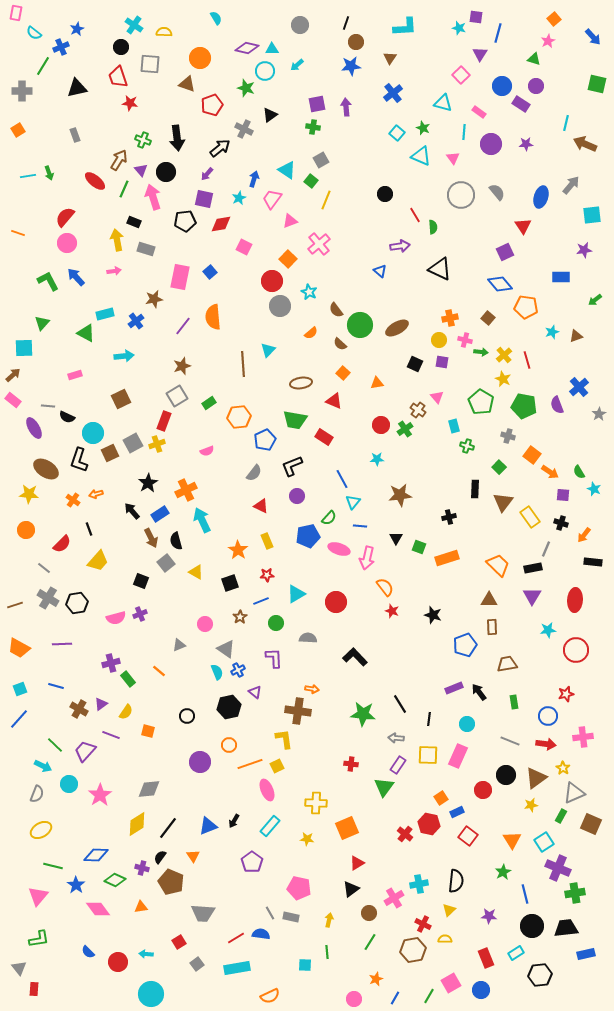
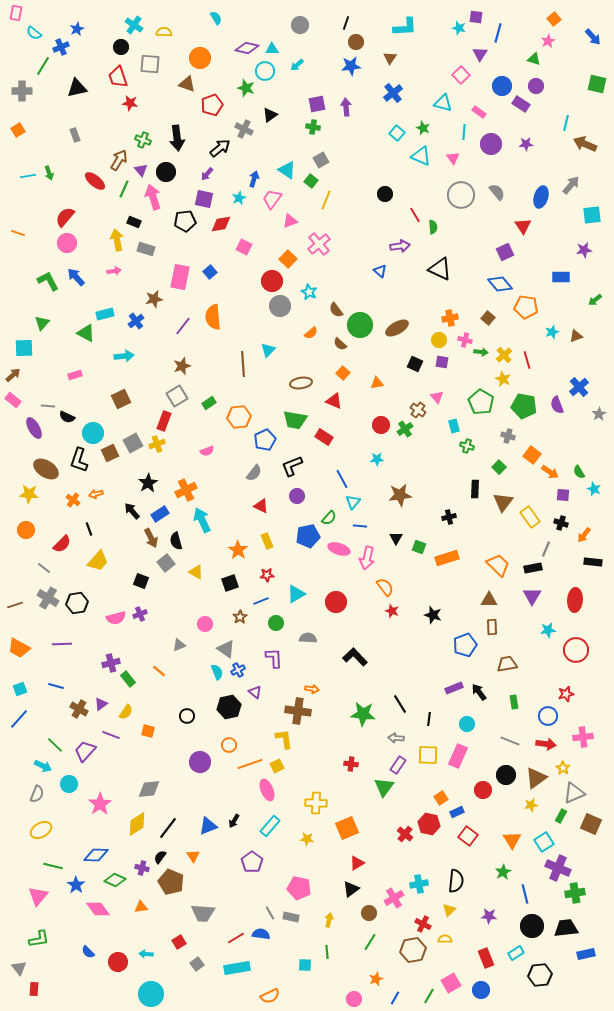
pink star at (100, 795): moved 9 px down
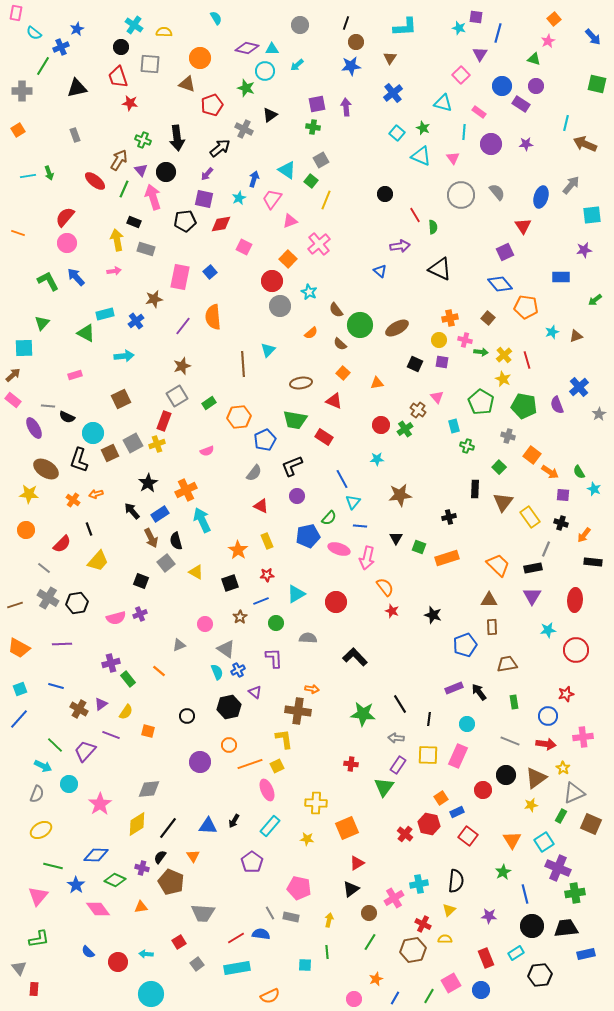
blue triangle at (208, 826): rotated 24 degrees clockwise
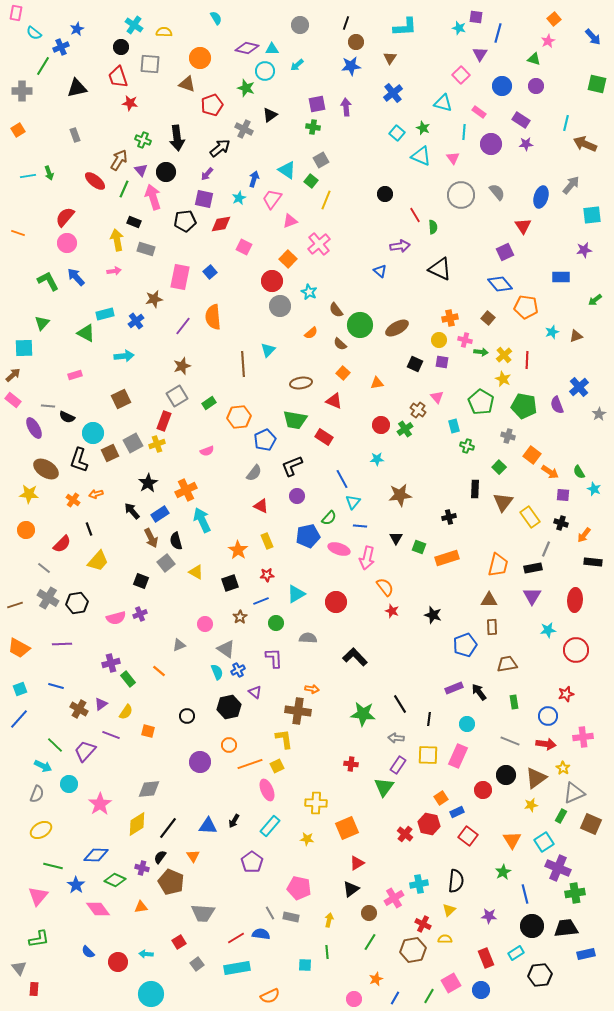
purple rectangle at (521, 104): moved 16 px down
red line at (527, 360): rotated 18 degrees clockwise
orange trapezoid at (498, 565): rotated 60 degrees clockwise
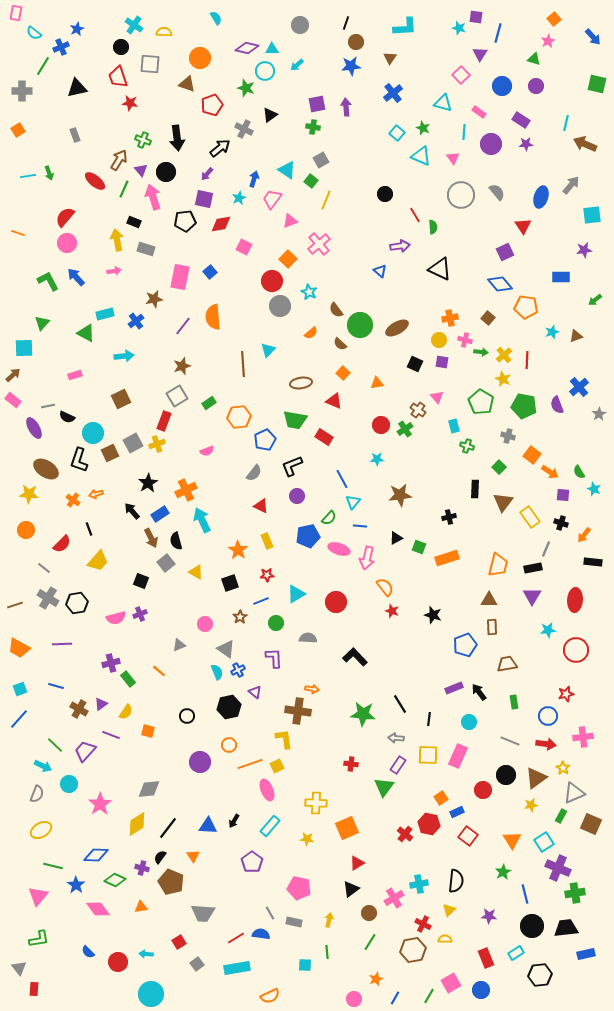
gray line at (48, 406): rotated 16 degrees counterclockwise
black triangle at (396, 538): rotated 32 degrees clockwise
cyan circle at (467, 724): moved 2 px right, 2 px up
gray rectangle at (291, 917): moved 3 px right, 5 px down
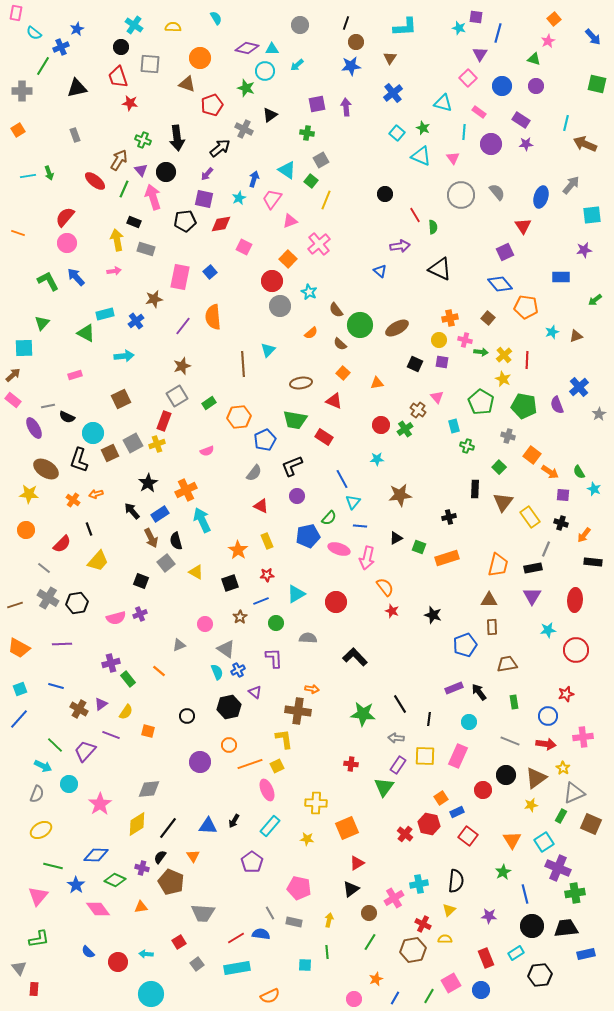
yellow semicircle at (164, 32): moved 9 px right, 5 px up
pink square at (461, 75): moved 7 px right, 3 px down
green cross at (313, 127): moved 6 px left, 6 px down
yellow square at (428, 755): moved 3 px left, 1 px down
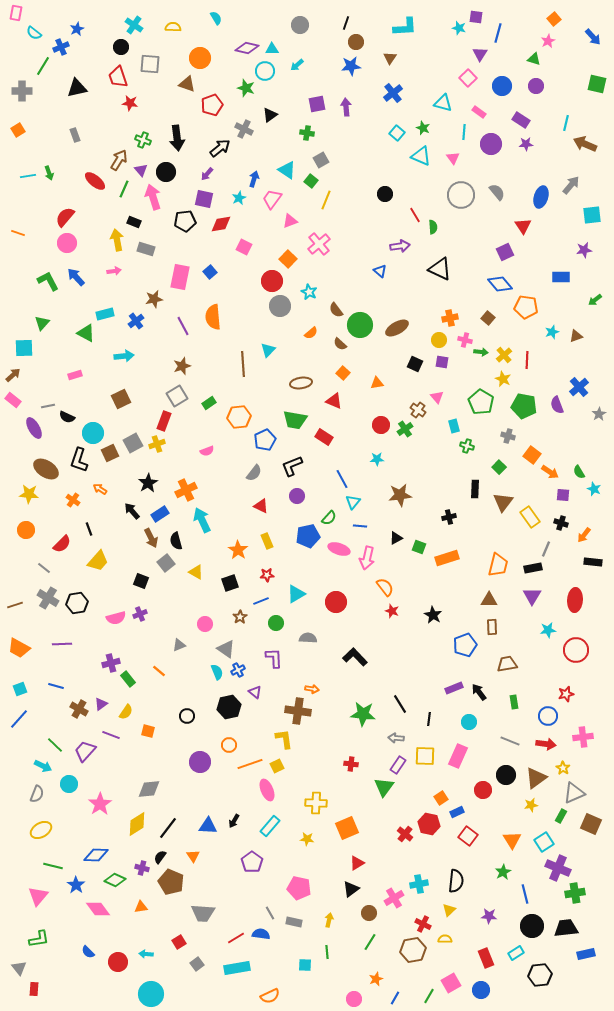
purple line at (183, 326): rotated 66 degrees counterclockwise
orange arrow at (96, 494): moved 4 px right, 5 px up; rotated 48 degrees clockwise
black star at (433, 615): rotated 12 degrees clockwise
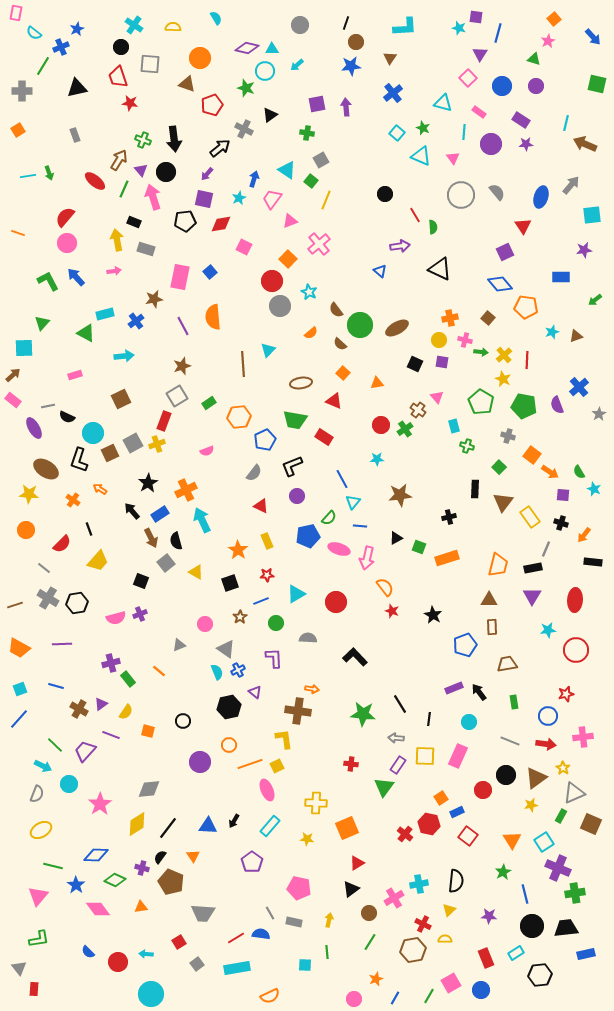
black arrow at (177, 138): moved 3 px left, 1 px down
black circle at (187, 716): moved 4 px left, 5 px down
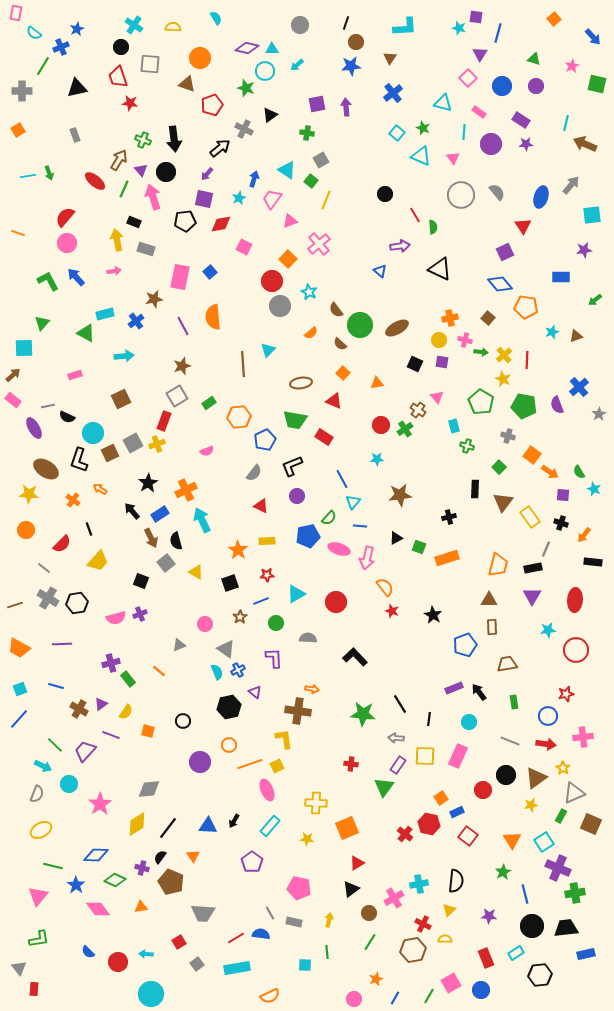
pink star at (548, 41): moved 24 px right, 25 px down
yellow rectangle at (267, 541): rotated 70 degrees counterclockwise
